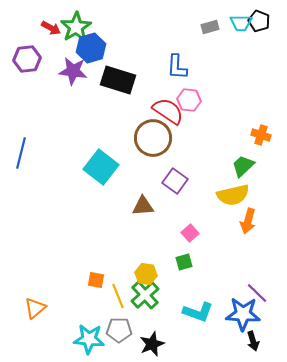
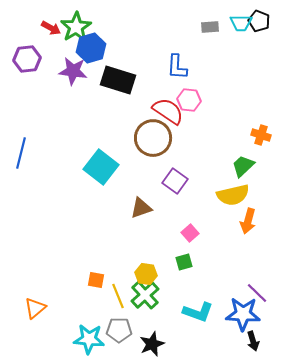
gray rectangle: rotated 12 degrees clockwise
brown triangle: moved 2 px left, 2 px down; rotated 15 degrees counterclockwise
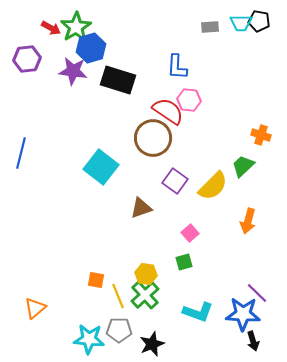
black pentagon: rotated 10 degrees counterclockwise
yellow semicircle: moved 20 px left, 9 px up; rotated 32 degrees counterclockwise
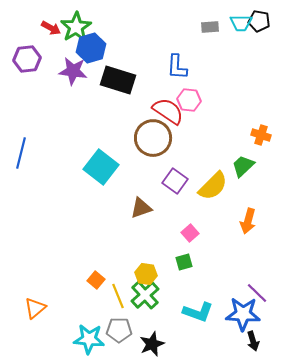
orange square: rotated 30 degrees clockwise
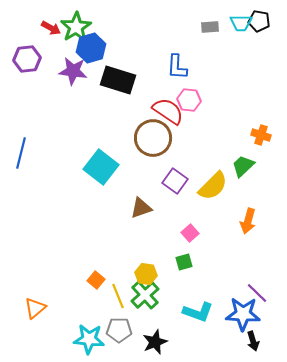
black star: moved 3 px right, 2 px up
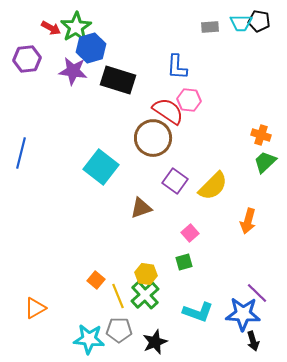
green trapezoid: moved 22 px right, 4 px up
orange triangle: rotated 10 degrees clockwise
